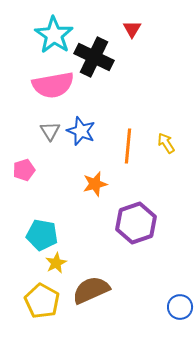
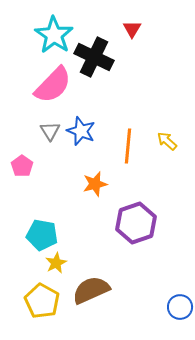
pink semicircle: rotated 36 degrees counterclockwise
yellow arrow: moved 1 px right, 2 px up; rotated 15 degrees counterclockwise
pink pentagon: moved 2 px left, 4 px up; rotated 20 degrees counterclockwise
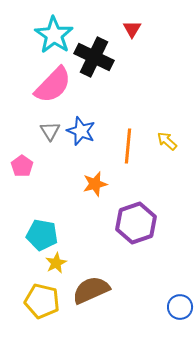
yellow pentagon: rotated 16 degrees counterclockwise
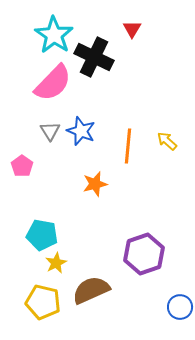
pink semicircle: moved 2 px up
purple hexagon: moved 8 px right, 31 px down
yellow pentagon: moved 1 px right, 1 px down
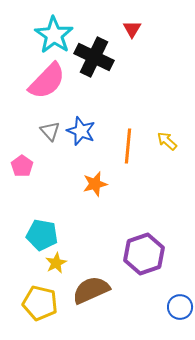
pink semicircle: moved 6 px left, 2 px up
gray triangle: rotated 10 degrees counterclockwise
yellow pentagon: moved 3 px left, 1 px down
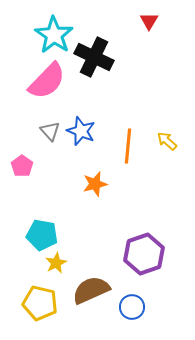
red triangle: moved 17 px right, 8 px up
blue circle: moved 48 px left
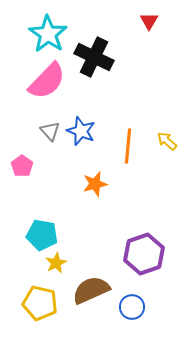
cyan star: moved 6 px left, 1 px up
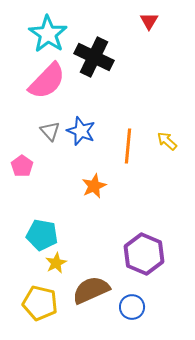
orange star: moved 1 px left, 2 px down; rotated 10 degrees counterclockwise
purple hexagon: rotated 18 degrees counterclockwise
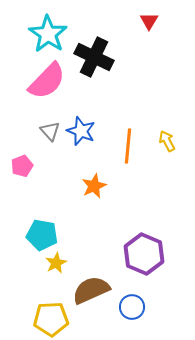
yellow arrow: rotated 20 degrees clockwise
pink pentagon: rotated 15 degrees clockwise
yellow pentagon: moved 11 px right, 16 px down; rotated 16 degrees counterclockwise
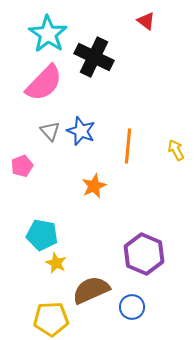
red triangle: moved 3 px left; rotated 24 degrees counterclockwise
pink semicircle: moved 3 px left, 2 px down
yellow arrow: moved 9 px right, 9 px down
yellow star: rotated 20 degrees counterclockwise
